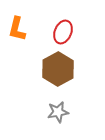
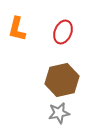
brown hexagon: moved 4 px right, 11 px down; rotated 16 degrees clockwise
gray star: moved 1 px right, 1 px down
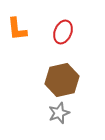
orange L-shape: rotated 20 degrees counterclockwise
gray star: rotated 10 degrees counterclockwise
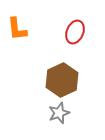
red ellipse: moved 12 px right
brown hexagon: rotated 12 degrees counterclockwise
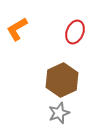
orange L-shape: rotated 65 degrees clockwise
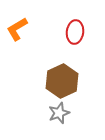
red ellipse: rotated 15 degrees counterclockwise
brown hexagon: moved 1 px down
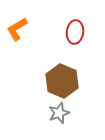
brown hexagon: rotated 12 degrees counterclockwise
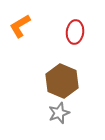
orange L-shape: moved 3 px right, 3 px up
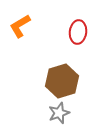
red ellipse: moved 3 px right
brown hexagon: rotated 20 degrees clockwise
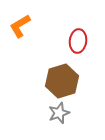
red ellipse: moved 9 px down
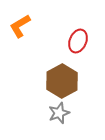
red ellipse: rotated 15 degrees clockwise
brown hexagon: rotated 12 degrees counterclockwise
